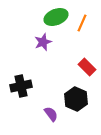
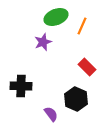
orange line: moved 3 px down
black cross: rotated 15 degrees clockwise
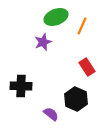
red rectangle: rotated 12 degrees clockwise
purple semicircle: rotated 14 degrees counterclockwise
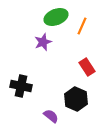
black cross: rotated 10 degrees clockwise
purple semicircle: moved 2 px down
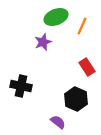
purple semicircle: moved 7 px right, 6 px down
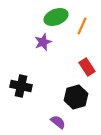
black hexagon: moved 2 px up; rotated 20 degrees clockwise
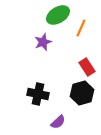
green ellipse: moved 2 px right, 2 px up; rotated 10 degrees counterclockwise
orange line: moved 1 px left, 2 px down
black cross: moved 17 px right, 8 px down
black hexagon: moved 6 px right, 4 px up
purple semicircle: rotated 98 degrees clockwise
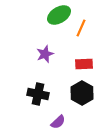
green ellipse: moved 1 px right
purple star: moved 2 px right, 12 px down
red rectangle: moved 3 px left, 3 px up; rotated 60 degrees counterclockwise
black hexagon: rotated 15 degrees counterclockwise
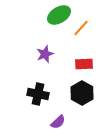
orange line: rotated 18 degrees clockwise
